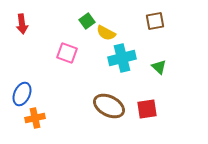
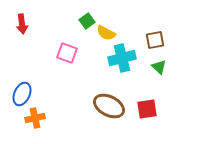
brown square: moved 19 px down
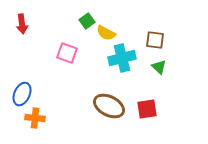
brown square: rotated 18 degrees clockwise
orange cross: rotated 18 degrees clockwise
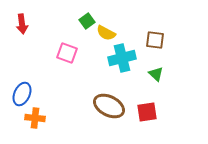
green triangle: moved 3 px left, 7 px down
red square: moved 3 px down
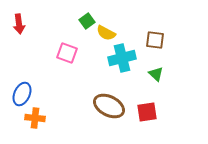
red arrow: moved 3 px left
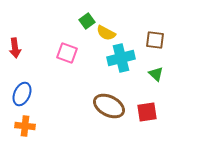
red arrow: moved 4 px left, 24 px down
cyan cross: moved 1 px left
orange cross: moved 10 px left, 8 px down
